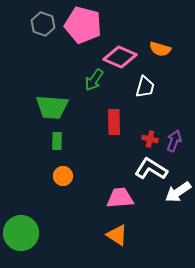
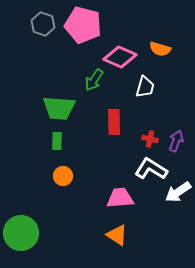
green trapezoid: moved 7 px right, 1 px down
purple arrow: moved 2 px right
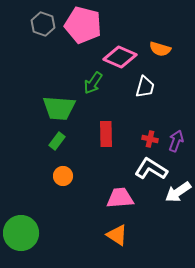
green arrow: moved 1 px left, 3 px down
red rectangle: moved 8 px left, 12 px down
green rectangle: rotated 36 degrees clockwise
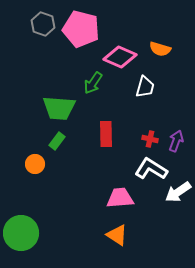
pink pentagon: moved 2 px left, 4 px down
orange circle: moved 28 px left, 12 px up
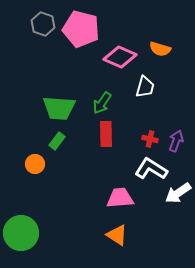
green arrow: moved 9 px right, 20 px down
white arrow: moved 1 px down
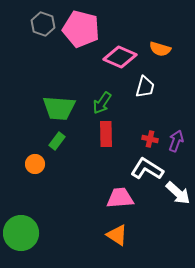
white L-shape: moved 4 px left
white arrow: rotated 104 degrees counterclockwise
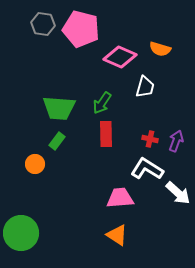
gray hexagon: rotated 10 degrees counterclockwise
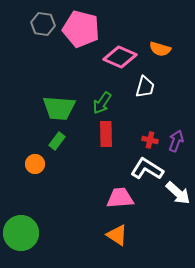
red cross: moved 1 px down
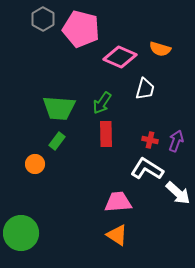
gray hexagon: moved 5 px up; rotated 20 degrees clockwise
white trapezoid: moved 2 px down
pink trapezoid: moved 2 px left, 4 px down
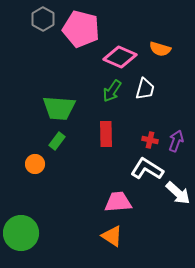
green arrow: moved 10 px right, 12 px up
orange triangle: moved 5 px left, 1 px down
